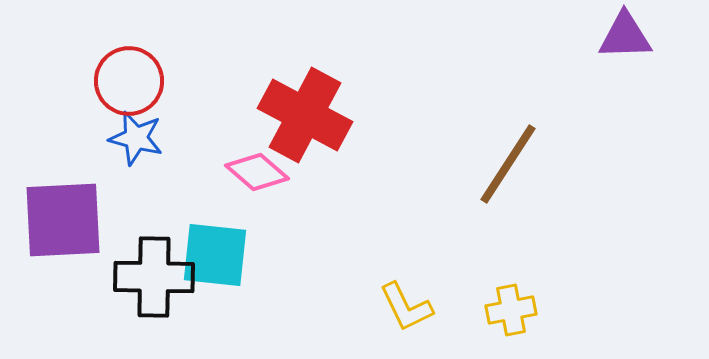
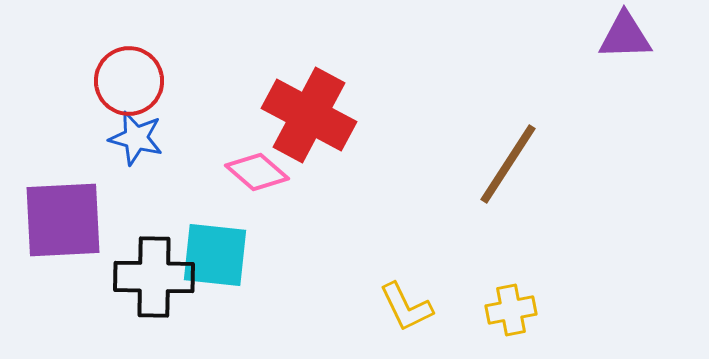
red cross: moved 4 px right
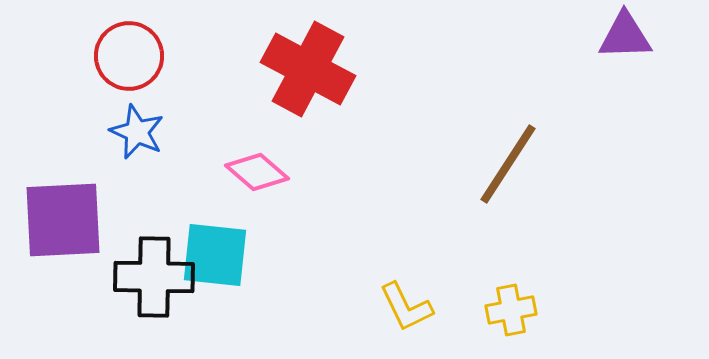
red circle: moved 25 px up
red cross: moved 1 px left, 46 px up
blue star: moved 1 px right, 6 px up; rotated 10 degrees clockwise
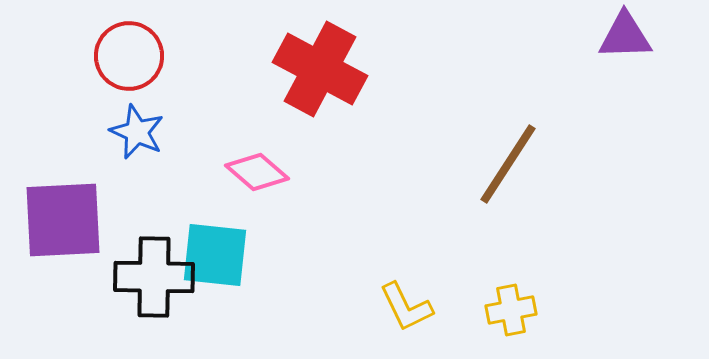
red cross: moved 12 px right
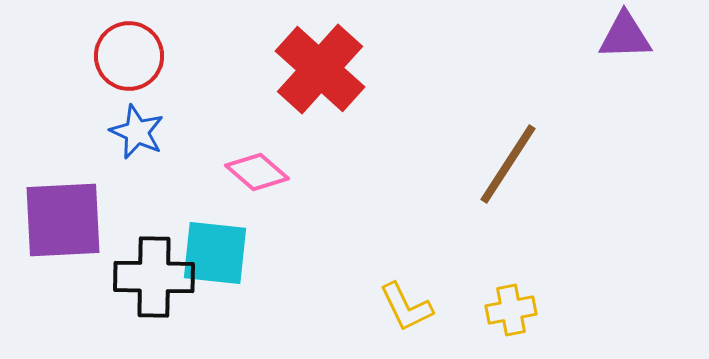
red cross: rotated 14 degrees clockwise
cyan square: moved 2 px up
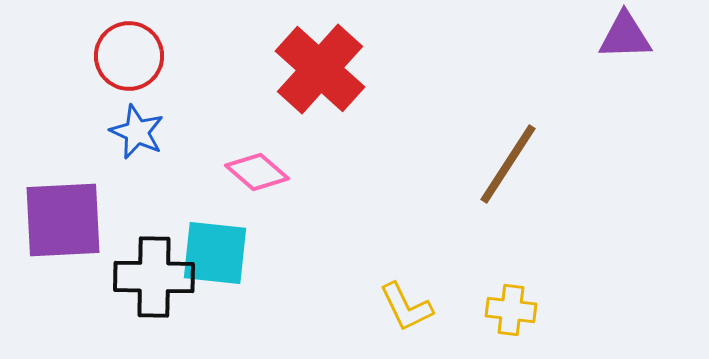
yellow cross: rotated 18 degrees clockwise
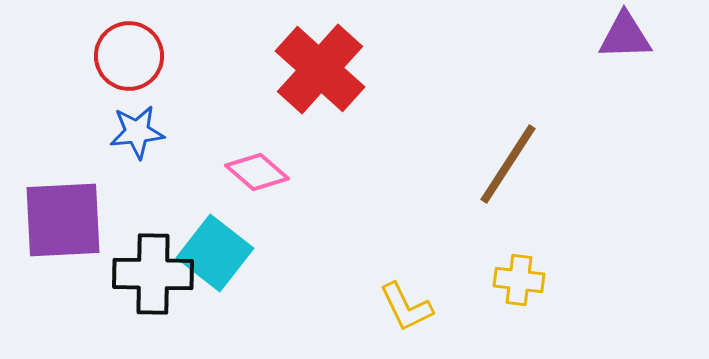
blue star: rotated 30 degrees counterclockwise
cyan square: rotated 32 degrees clockwise
black cross: moved 1 px left, 3 px up
yellow cross: moved 8 px right, 30 px up
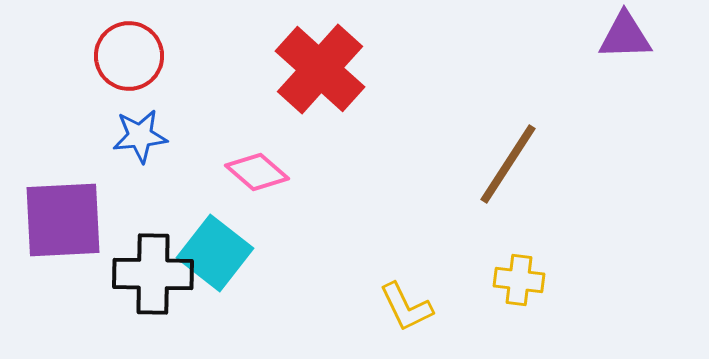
blue star: moved 3 px right, 4 px down
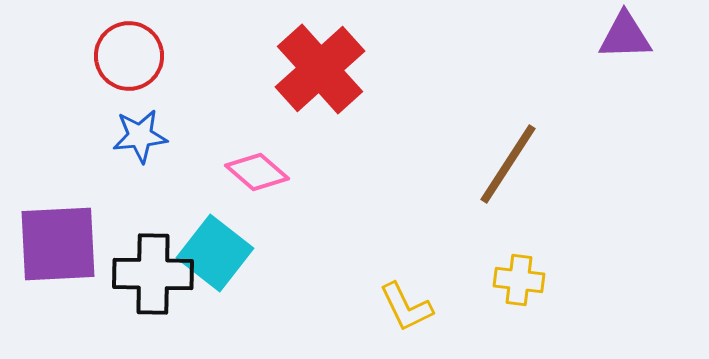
red cross: rotated 6 degrees clockwise
purple square: moved 5 px left, 24 px down
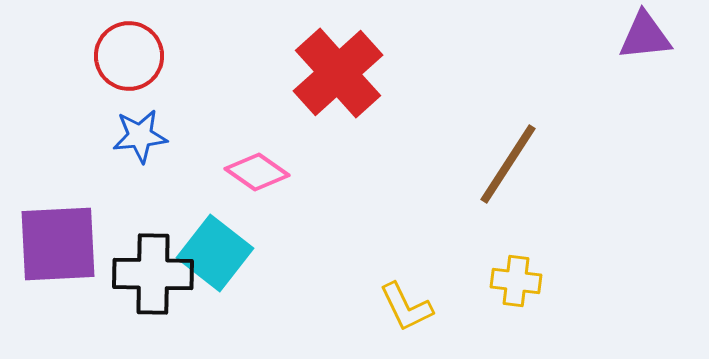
purple triangle: moved 20 px right; rotated 4 degrees counterclockwise
red cross: moved 18 px right, 4 px down
pink diamond: rotated 6 degrees counterclockwise
yellow cross: moved 3 px left, 1 px down
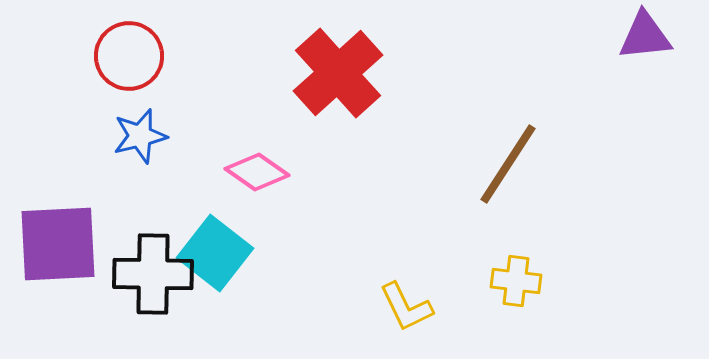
blue star: rotated 8 degrees counterclockwise
